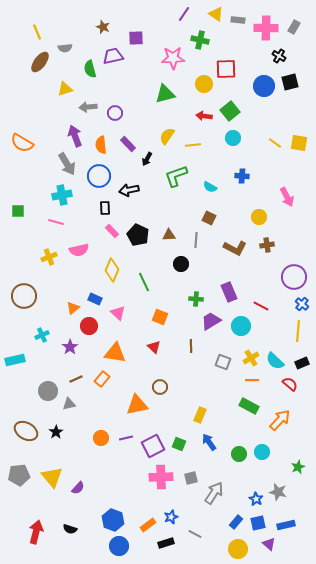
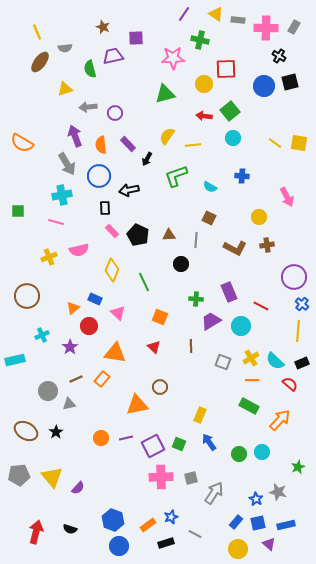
brown circle at (24, 296): moved 3 px right
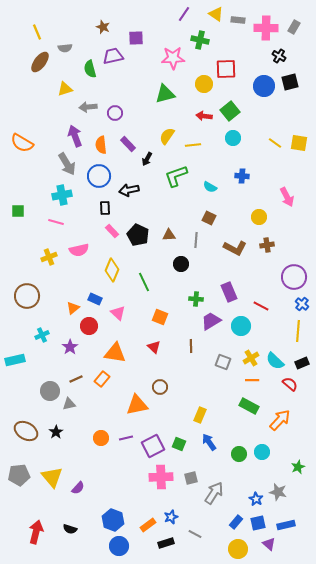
gray circle at (48, 391): moved 2 px right
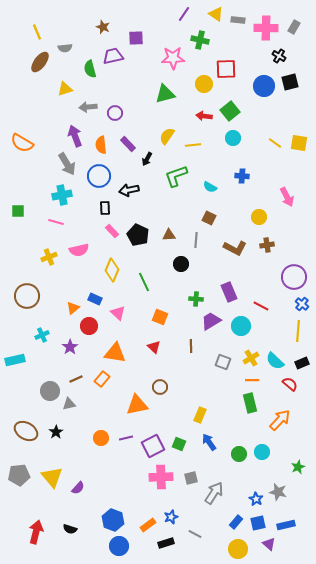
green rectangle at (249, 406): moved 1 px right, 3 px up; rotated 48 degrees clockwise
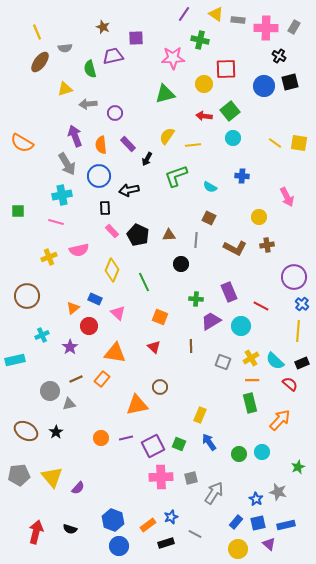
gray arrow at (88, 107): moved 3 px up
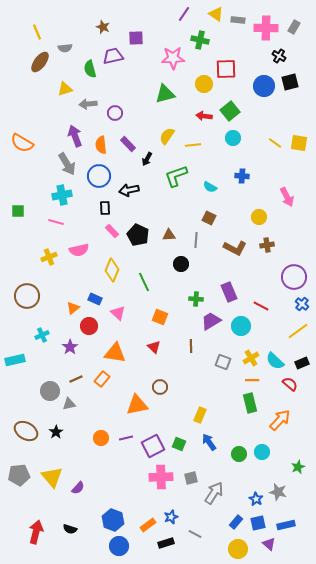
yellow line at (298, 331): rotated 50 degrees clockwise
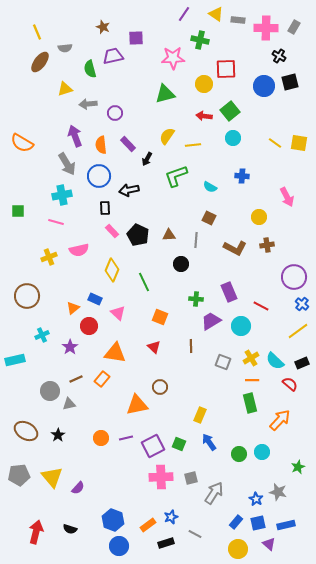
black star at (56, 432): moved 2 px right, 3 px down
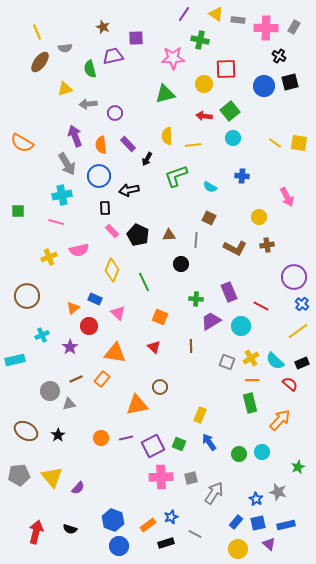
yellow semicircle at (167, 136): rotated 36 degrees counterclockwise
gray square at (223, 362): moved 4 px right
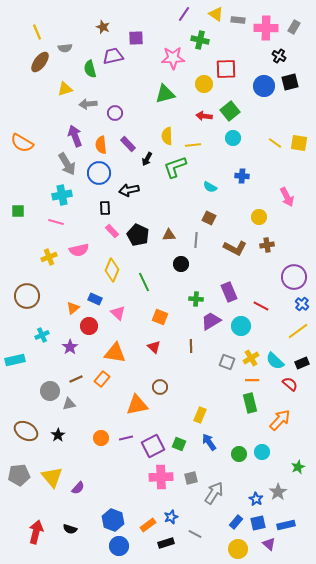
blue circle at (99, 176): moved 3 px up
green L-shape at (176, 176): moved 1 px left, 9 px up
gray star at (278, 492): rotated 24 degrees clockwise
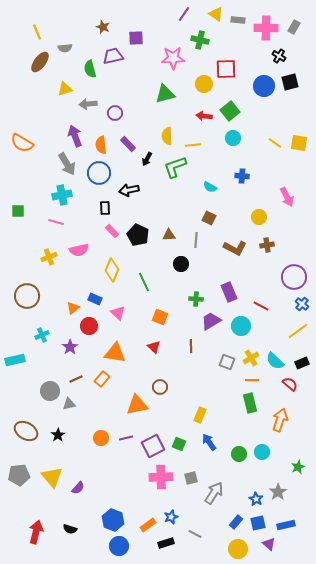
orange arrow at (280, 420): rotated 25 degrees counterclockwise
